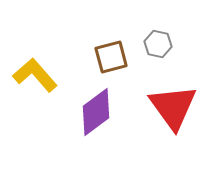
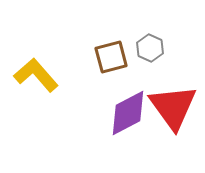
gray hexagon: moved 8 px left, 4 px down; rotated 12 degrees clockwise
yellow L-shape: moved 1 px right
purple diamond: moved 32 px right, 1 px down; rotated 9 degrees clockwise
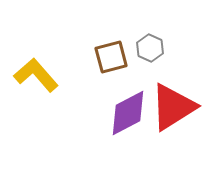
red triangle: rotated 34 degrees clockwise
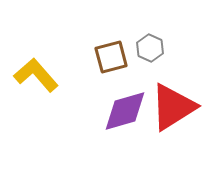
purple diamond: moved 3 px left, 2 px up; rotated 12 degrees clockwise
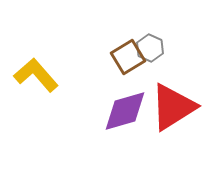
brown square: moved 17 px right; rotated 16 degrees counterclockwise
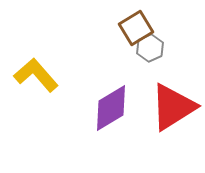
gray hexagon: rotated 12 degrees clockwise
brown square: moved 8 px right, 29 px up
purple diamond: moved 14 px left, 3 px up; rotated 15 degrees counterclockwise
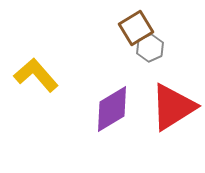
purple diamond: moved 1 px right, 1 px down
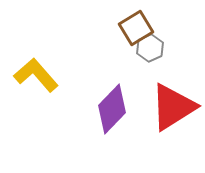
purple diamond: rotated 15 degrees counterclockwise
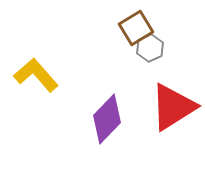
purple diamond: moved 5 px left, 10 px down
